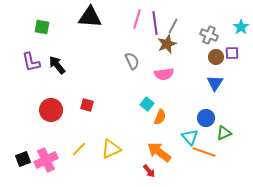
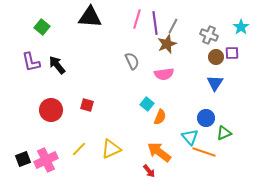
green square: rotated 28 degrees clockwise
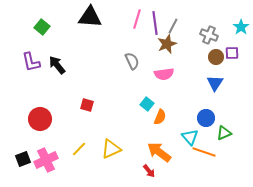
red circle: moved 11 px left, 9 px down
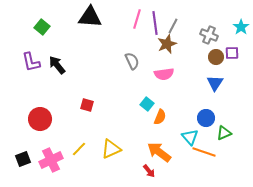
pink cross: moved 5 px right
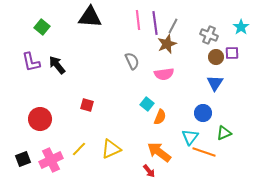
pink line: moved 1 px right, 1 px down; rotated 24 degrees counterclockwise
blue circle: moved 3 px left, 5 px up
cyan triangle: rotated 18 degrees clockwise
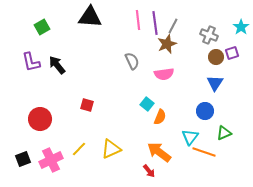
green square: rotated 21 degrees clockwise
purple square: rotated 16 degrees counterclockwise
blue circle: moved 2 px right, 2 px up
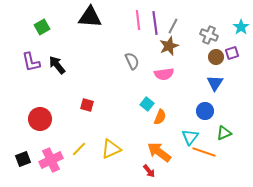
brown star: moved 2 px right, 2 px down
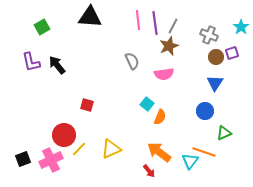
red circle: moved 24 px right, 16 px down
cyan triangle: moved 24 px down
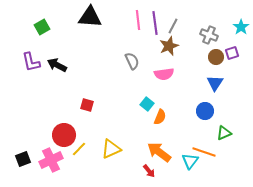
black arrow: rotated 24 degrees counterclockwise
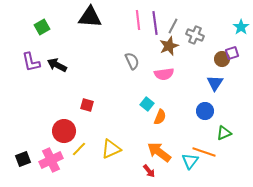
gray cross: moved 14 px left
brown circle: moved 6 px right, 2 px down
red circle: moved 4 px up
